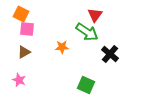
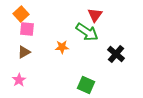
orange square: rotated 21 degrees clockwise
black cross: moved 6 px right
pink star: rotated 16 degrees clockwise
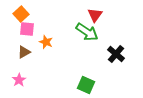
orange star: moved 16 px left, 5 px up; rotated 24 degrees clockwise
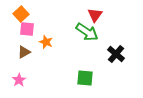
green square: moved 1 px left, 7 px up; rotated 18 degrees counterclockwise
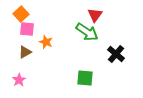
brown triangle: moved 1 px right
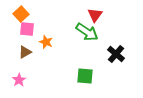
green square: moved 2 px up
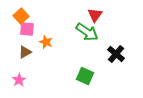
orange square: moved 2 px down
green square: rotated 18 degrees clockwise
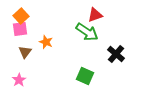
red triangle: rotated 35 degrees clockwise
pink square: moved 7 px left; rotated 14 degrees counterclockwise
brown triangle: rotated 24 degrees counterclockwise
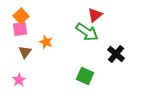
red triangle: rotated 21 degrees counterclockwise
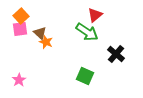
brown triangle: moved 15 px right, 19 px up; rotated 24 degrees counterclockwise
